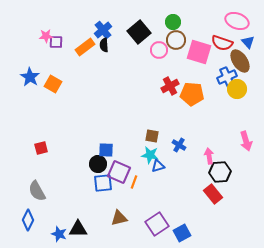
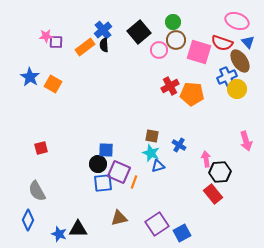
cyan star at (150, 155): moved 1 px right, 2 px up; rotated 12 degrees clockwise
pink arrow at (209, 156): moved 3 px left, 3 px down
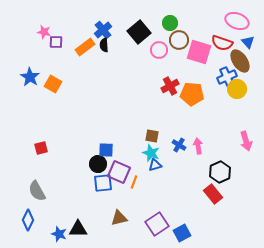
green circle at (173, 22): moved 3 px left, 1 px down
pink star at (46, 36): moved 2 px left, 4 px up; rotated 16 degrees clockwise
brown circle at (176, 40): moved 3 px right
pink arrow at (206, 159): moved 8 px left, 13 px up
blue triangle at (158, 166): moved 3 px left, 1 px up
black hexagon at (220, 172): rotated 20 degrees counterclockwise
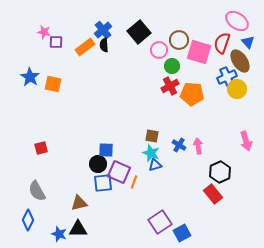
pink ellipse at (237, 21): rotated 15 degrees clockwise
green circle at (170, 23): moved 2 px right, 43 px down
red semicircle at (222, 43): rotated 90 degrees clockwise
orange square at (53, 84): rotated 18 degrees counterclockwise
brown triangle at (119, 218): moved 40 px left, 15 px up
purple square at (157, 224): moved 3 px right, 2 px up
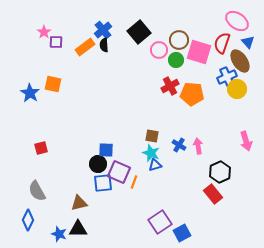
pink star at (44, 32): rotated 24 degrees clockwise
green circle at (172, 66): moved 4 px right, 6 px up
blue star at (30, 77): moved 16 px down
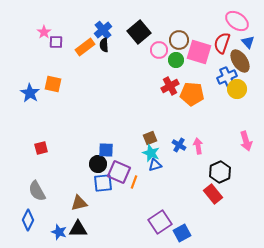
brown square at (152, 136): moved 2 px left, 2 px down; rotated 32 degrees counterclockwise
blue star at (59, 234): moved 2 px up
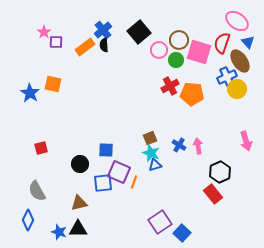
black circle at (98, 164): moved 18 px left
blue square at (182, 233): rotated 18 degrees counterclockwise
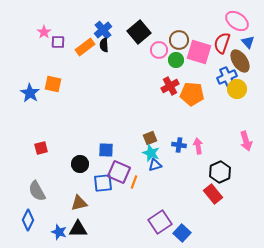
purple square at (56, 42): moved 2 px right
blue cross at (179, 145): rotated 24 degrees counterclockwise
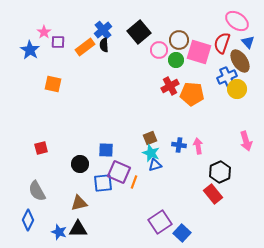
blue star at (30, 93): moved 43 px up
